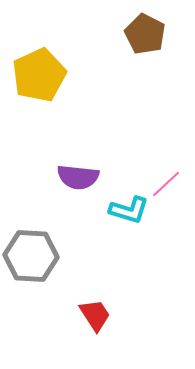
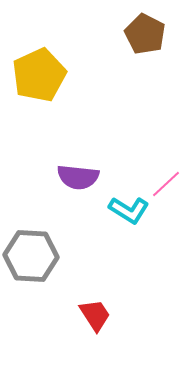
cyan L-shape: rotated 15 degrees clockwise
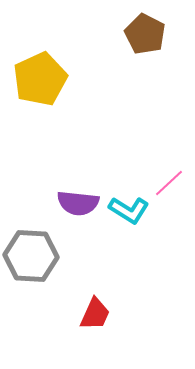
yellow pentagon: moved 1 px right, 4 px down
purple semicircle: moved 26 px down
pink line: moved 3 px right, 1 px up
red trapezoid: moved 1 px up; rotated 57 degrees clockwise
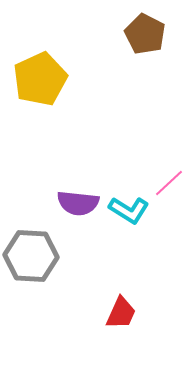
red trapezoid: moved 26 px right, 1 px up
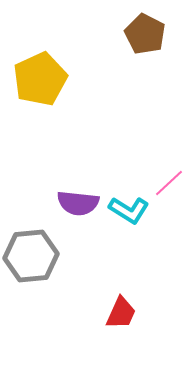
gray hexagon: rotated 8 degrees counterclockwise
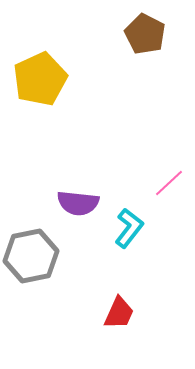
cyan L-shape: moved 18 px down; rotated 84 degrees counterclockwise
gray hexagon: rotated 6 degrees counterclockwise
red trapezoid: moved 2 px left
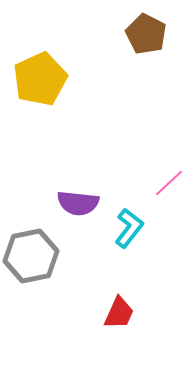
brown pentagon: moved 1 px right
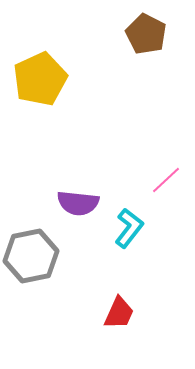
pink line: moved 3 px left, 3 px up
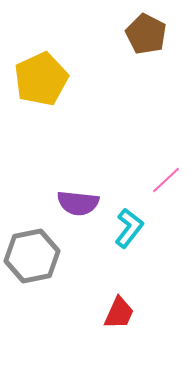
yellow pentagon: moved 1 px right
gray hexagon: moved 1 px right
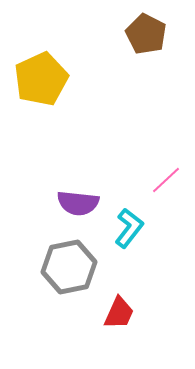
gray hexagon: moved 37 px right, 11 px down
